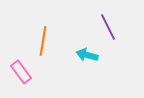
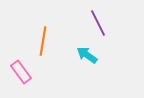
purple line: moved 10 px left, 4 px up
cyan arrow: rotated 20 degrees clockwise
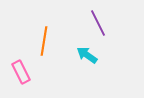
orange line: moved 1 px right
pink rectangle: rotated 10 degrees clockwise
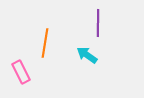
purple line: rotated 28 degrees clockwise
orange line: moved 1 px right, 2 px down
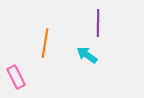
pink rectangle: moved 5 px left, 5 px down
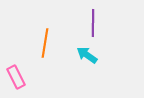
purple line: moved 5 px left
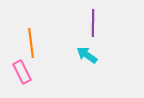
orange line: moved 14 px left; rotated 16 degrees counterclockwise
pink rectangle: moved 6 px right, 5 px up
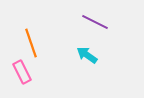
purple line: moved 2 px right, 1 px up; rotated 64 degrees counterclockwise
orange line: rotated 12 degrees counterclockwise
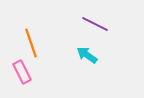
purple line: moved 2 px down
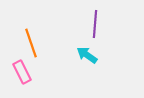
purple line: rotated 68 degrees clockwise
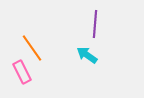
orange line: moved 1 px right, 5 px down; rotated 16 degrees counterclockwise
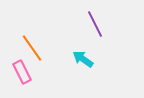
purple line: rotated 32 degrees counterclockwise
cyan arrow: moved 4 px left, 4 px down
